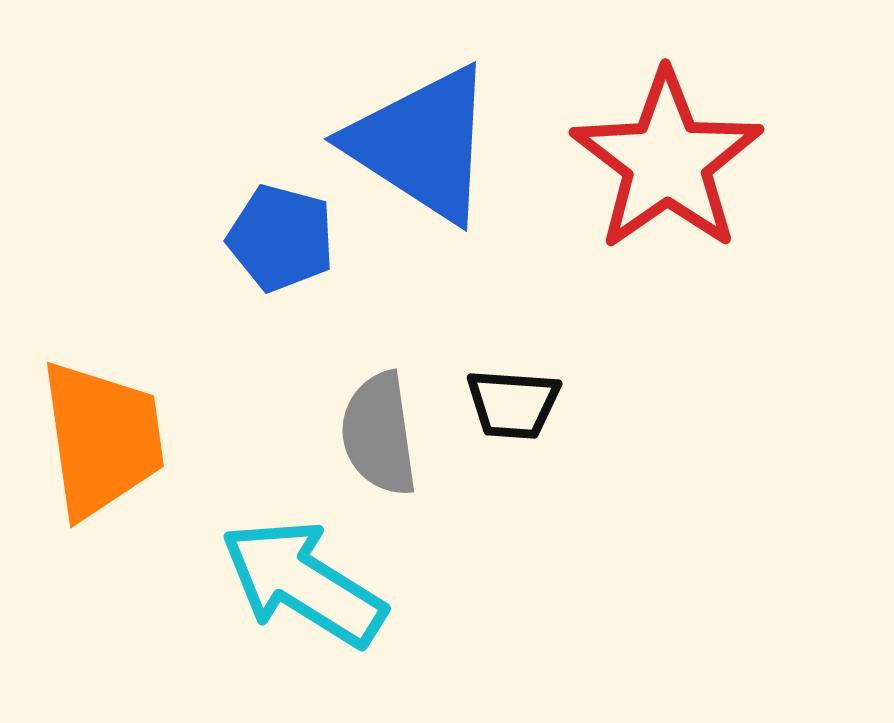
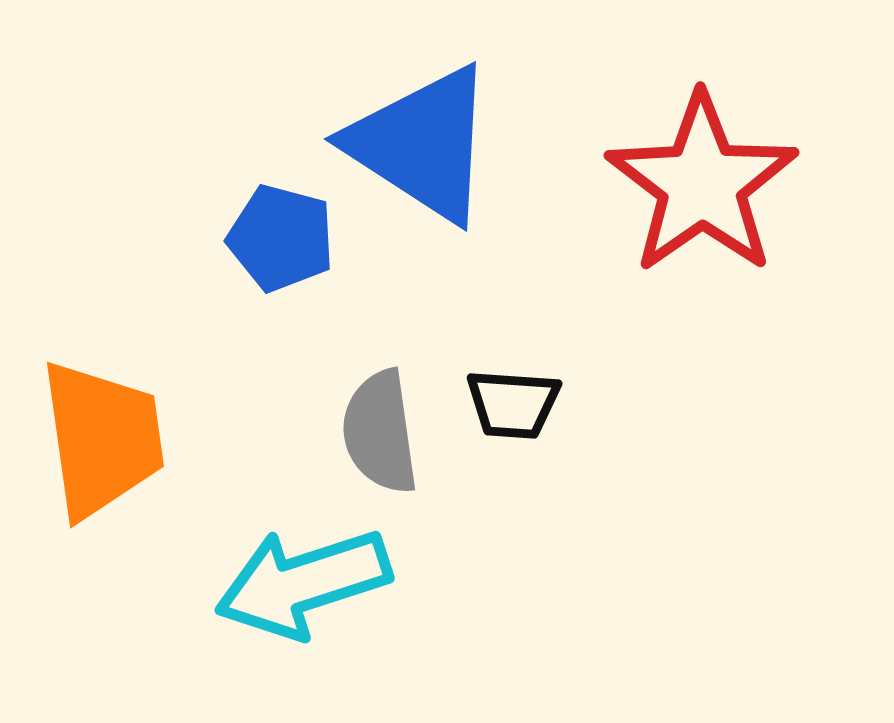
red star: moved 35 px right, 23 px down
gray semicircle: moved 1 px right, 2 px up
cyan arrow: rotated 50 degrees counterclockwise
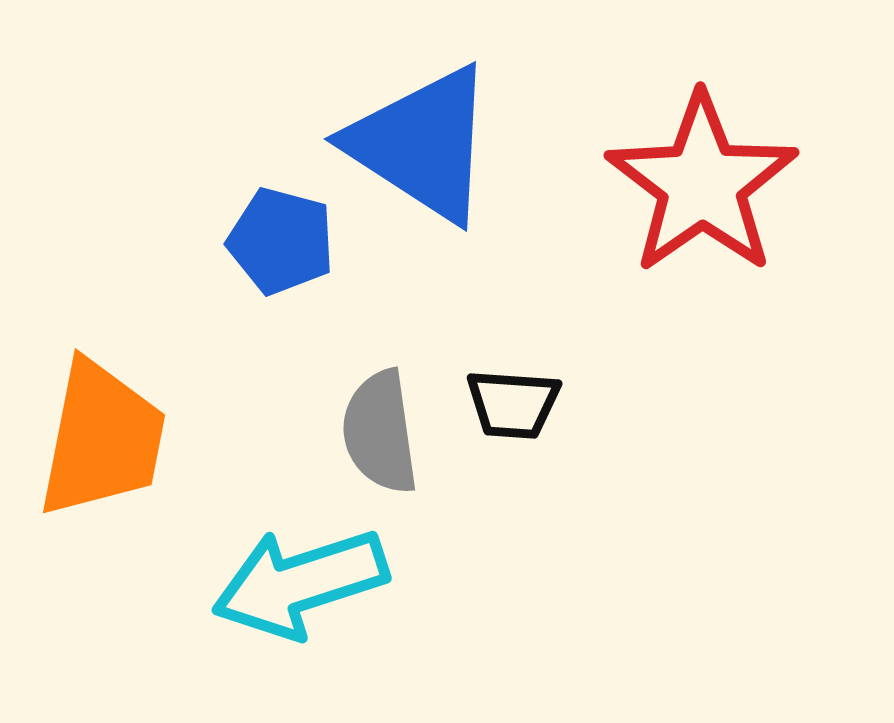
blue pentagon: moved 3 px down
orange trapezoid: rotated 19 degrees clockwise
cyan arrow: moved 3 px left
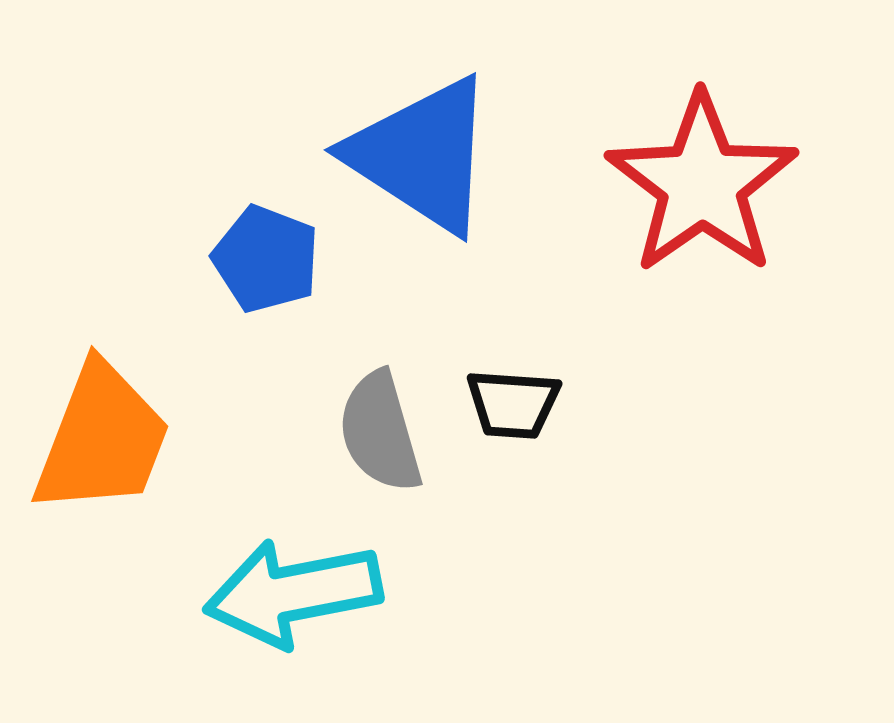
blue triangle: moved 11 px down
blue pentagon: moved 15 px left, 18 px down; rotated 6 degrees clockwise
gray semicircle: rotated 8 degrees counterclockwise
orange trapezoid: rotated 10 degrees clockwise
cyan arrow: moved 7 px left, 10 px down; rotated 7 degrees clockwise
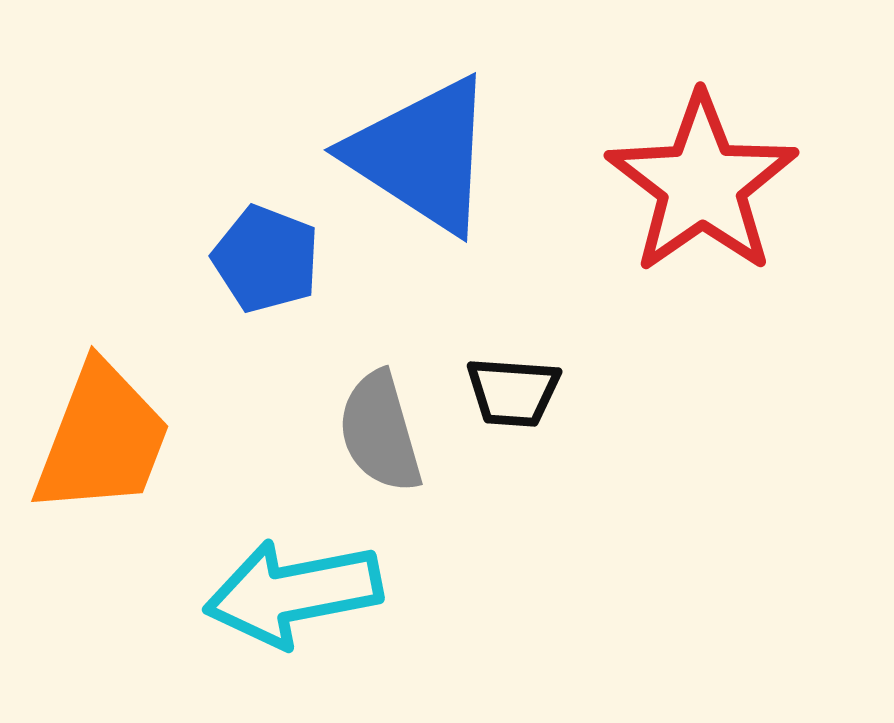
black trapezoid: moved 12 px up
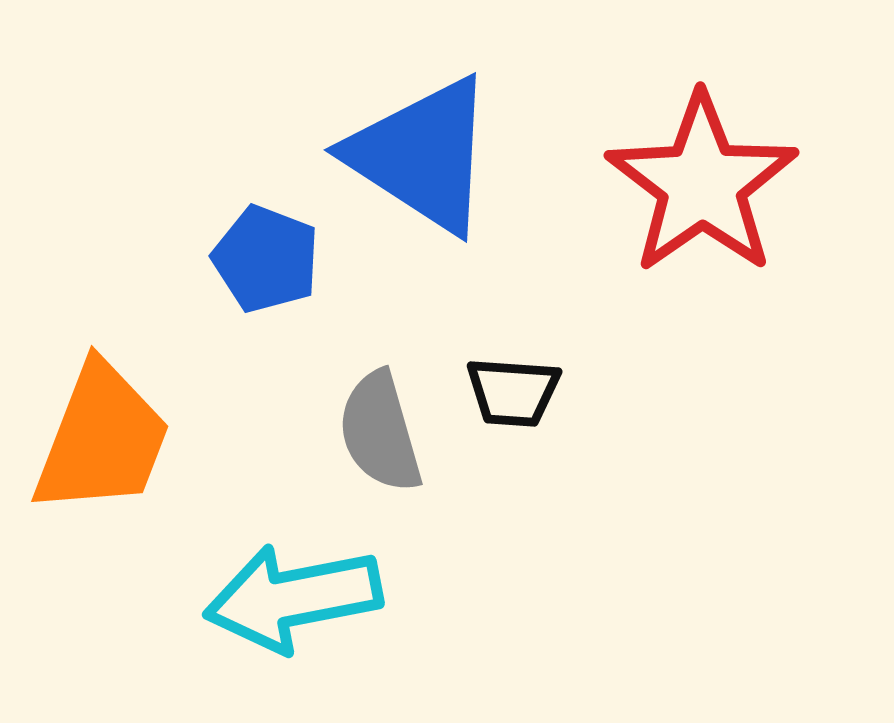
cyan arrow: moved 5 px down
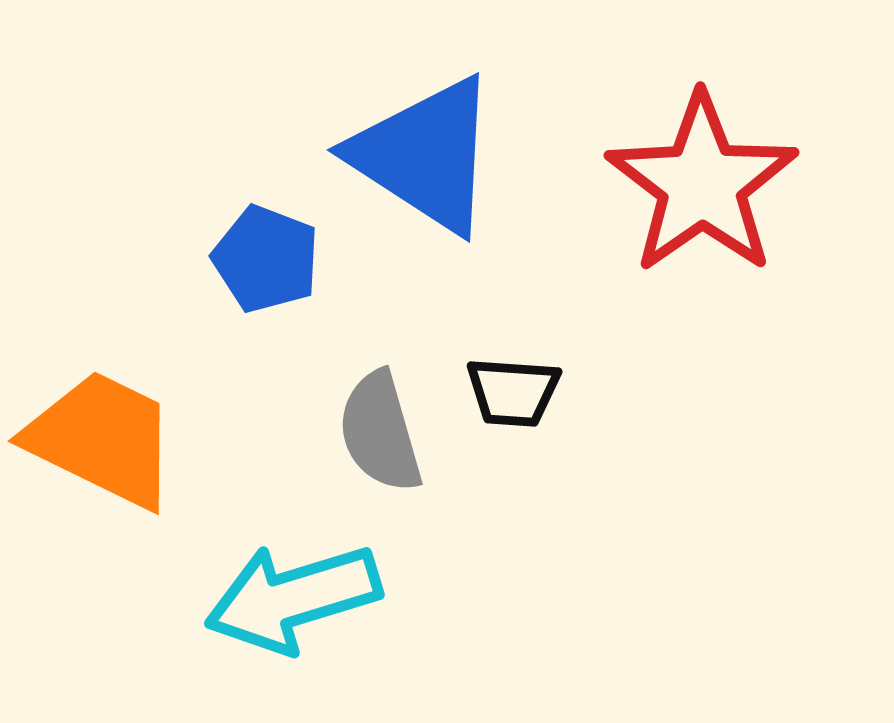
blue triangle: moved 3 px right
orange trapezoid: rotated 85 degrees counterclockwise
cyan arrow: rotated 6 degrees counterclockwise
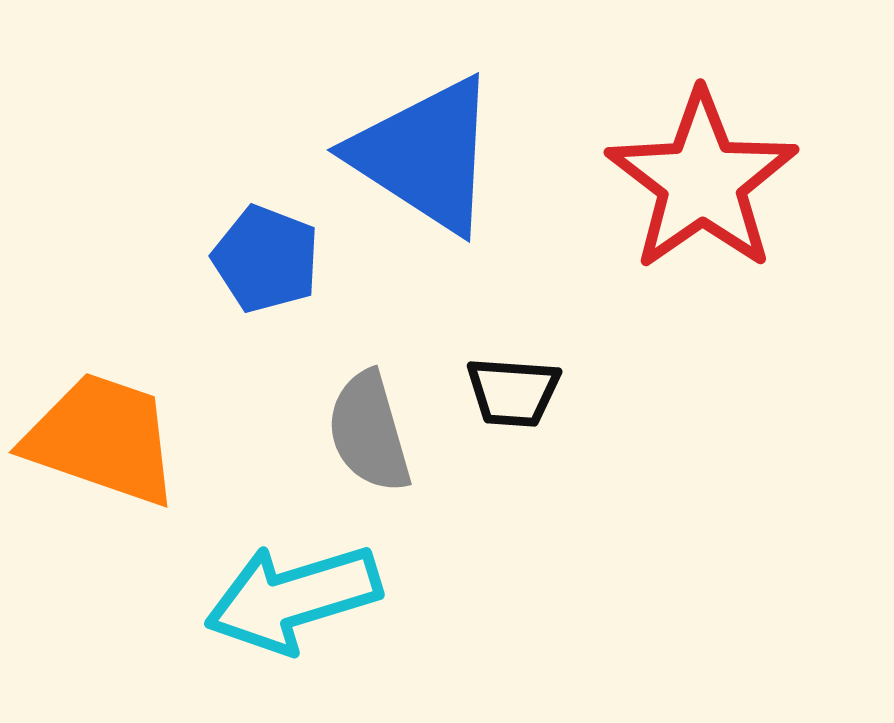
red star: moved 3 px up
gray semicircle: moved 11 px left
orange trapezoid: rotated 7 degrees counterclockwise
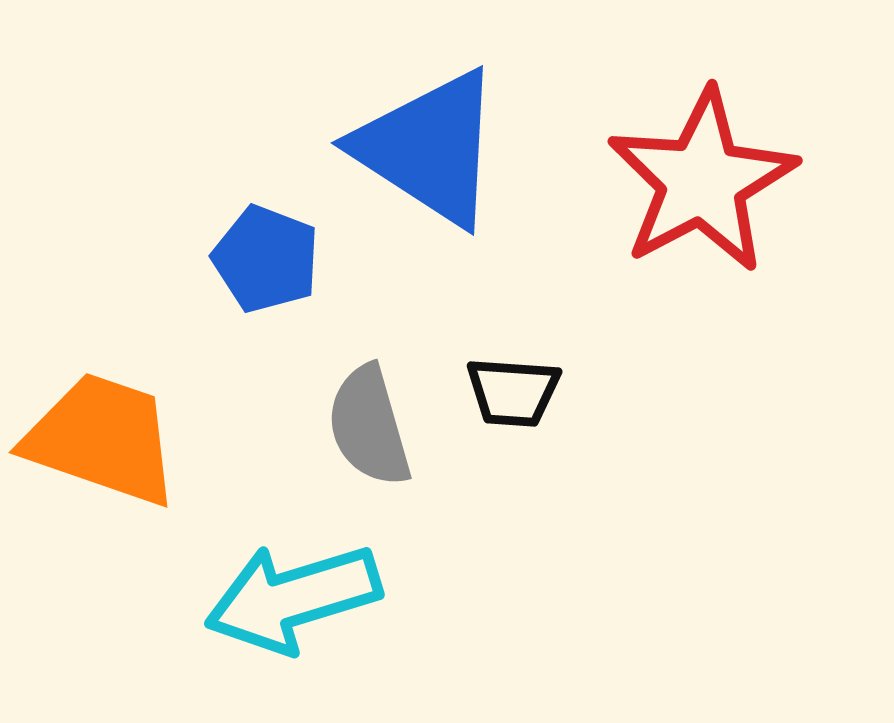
blue triangle: moved 4 px right, 7 px up
red star: rotated 7 degrees clockwise
gray semicircle: moved 6 px up
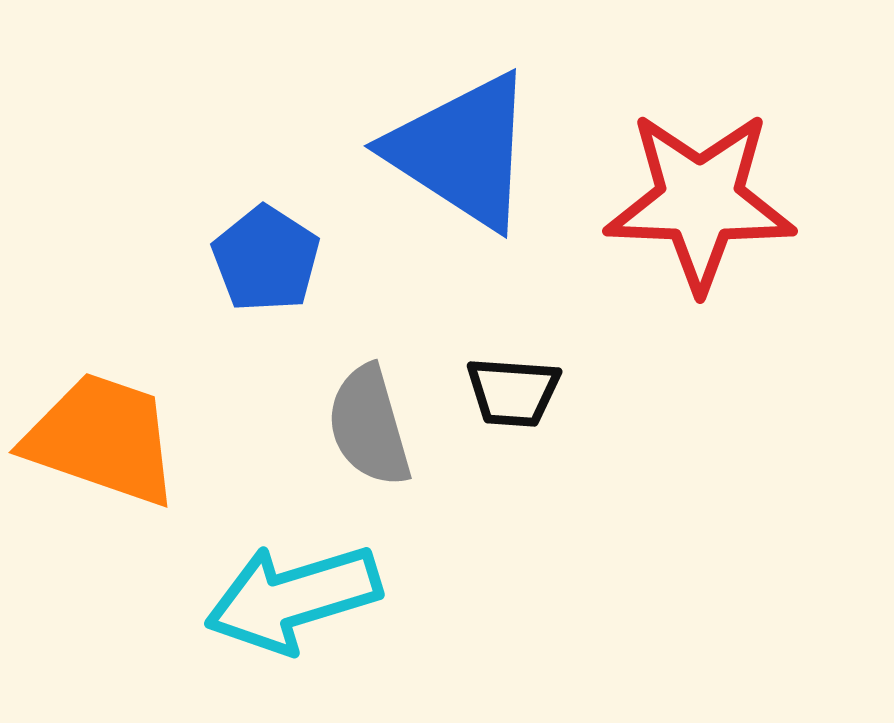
blue triangle: moved 33 px right, 3 px down
red star: moved 2 px left, 20 px down; rotated 30 degrees clockwise
blue pentagon: rotated 12 degrees clockwise
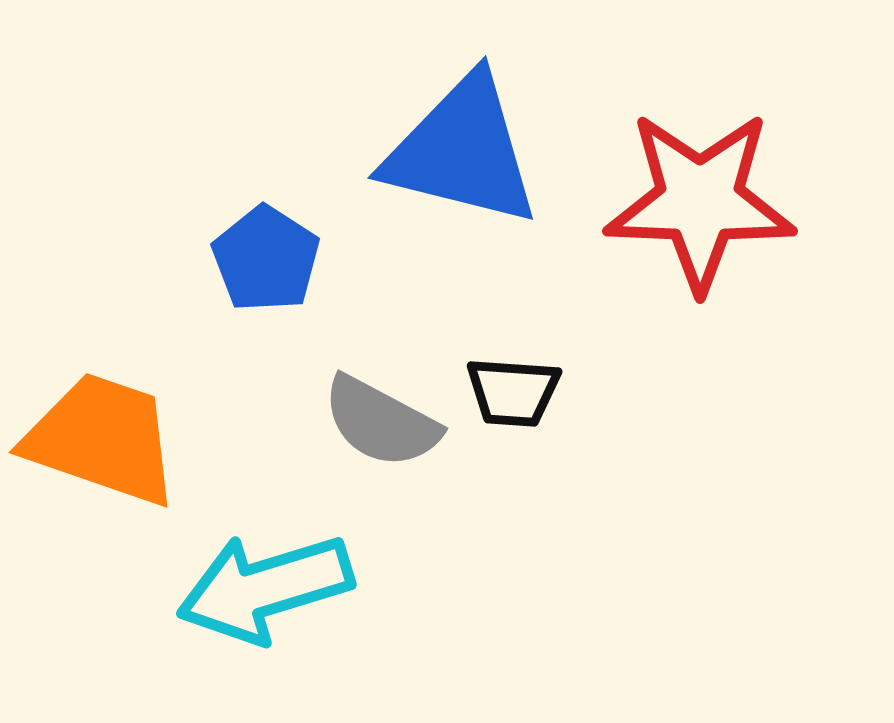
blue triangle: rotated 19 degrees counterclockwise
gray semicircle: moved 12 px right, 4 px up; rotated 46 degrees counterclockwise
cyan arrow: moved 28 px left, 10 px up
